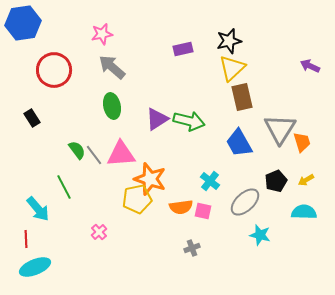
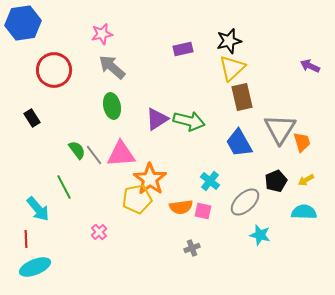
orange star: rotated 16 degrees clockwise
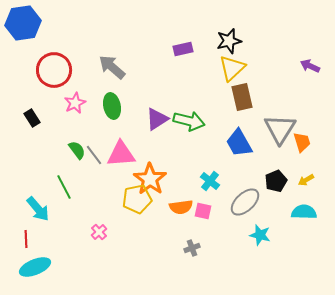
pink star: moved 27 px left, 69 px down; rotated 15 degrees counterclockwise
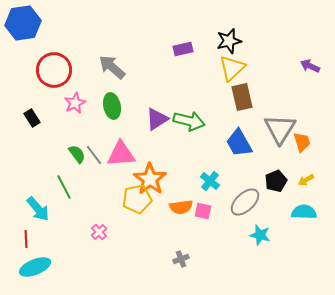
green semicircle: moved 4 px down
gray cross: moved 11 px left, 11 px down
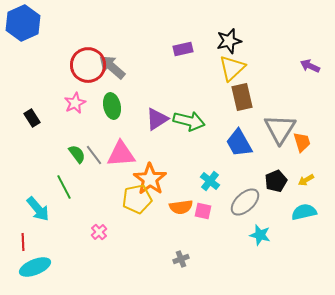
blue hexagon: rotated 16 degrees counterclockwise
red circle: moved 34 px right, 5 px up
cyan semicircle: rotated 15 degrees counterclockwise
red line: moved 3 px left, 3 px down
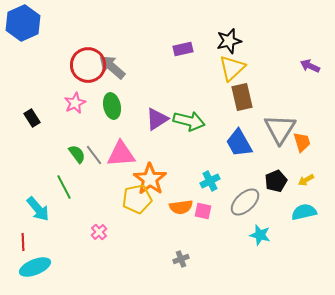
cyan cross: rotated 24 degrees clockwise
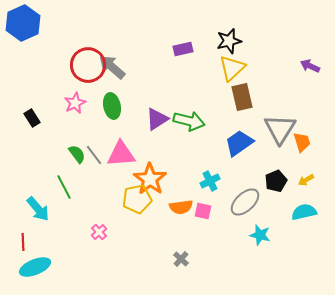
blue trapezoid: rotated 84 degrees clockwise
gray cross: rotated 28 degrees counterclockwise
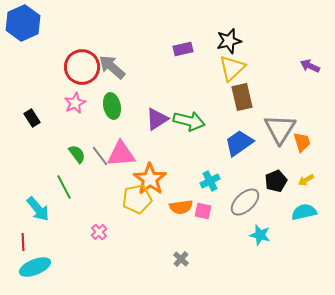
red circle: moved 6 px left, 2 px down
gray line: moved 6 px right, 1 px down
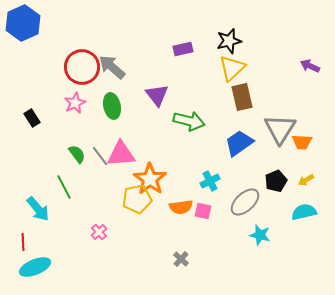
purple triangle: moved 24 px up; rotated 35 degrees counterclockwise
orange trapezoid: rotated 110 degrees clockwise
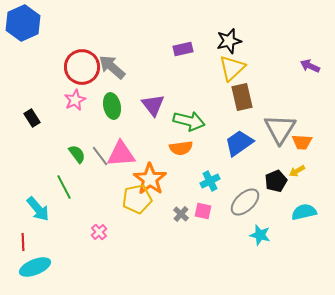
purple triangle: moved 4 px left, 10 px down
pink star: moved 3 px up
yellow arrow: moved 9 px left, 9 px up
orange semicircle: moved 59 px up
gray cross: moved 45 px up
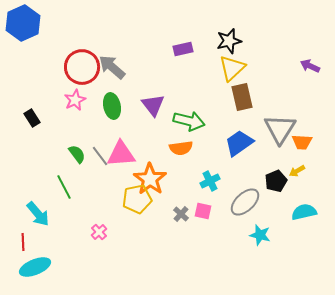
cyan arrow: moved 5 px down
